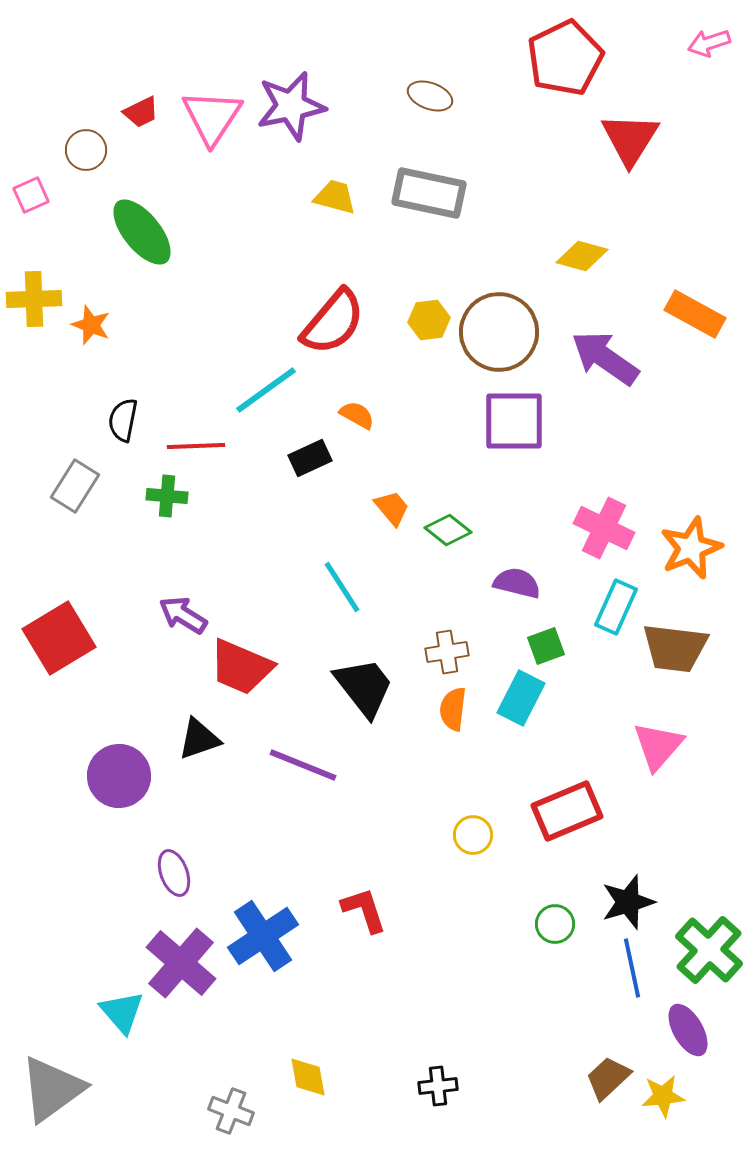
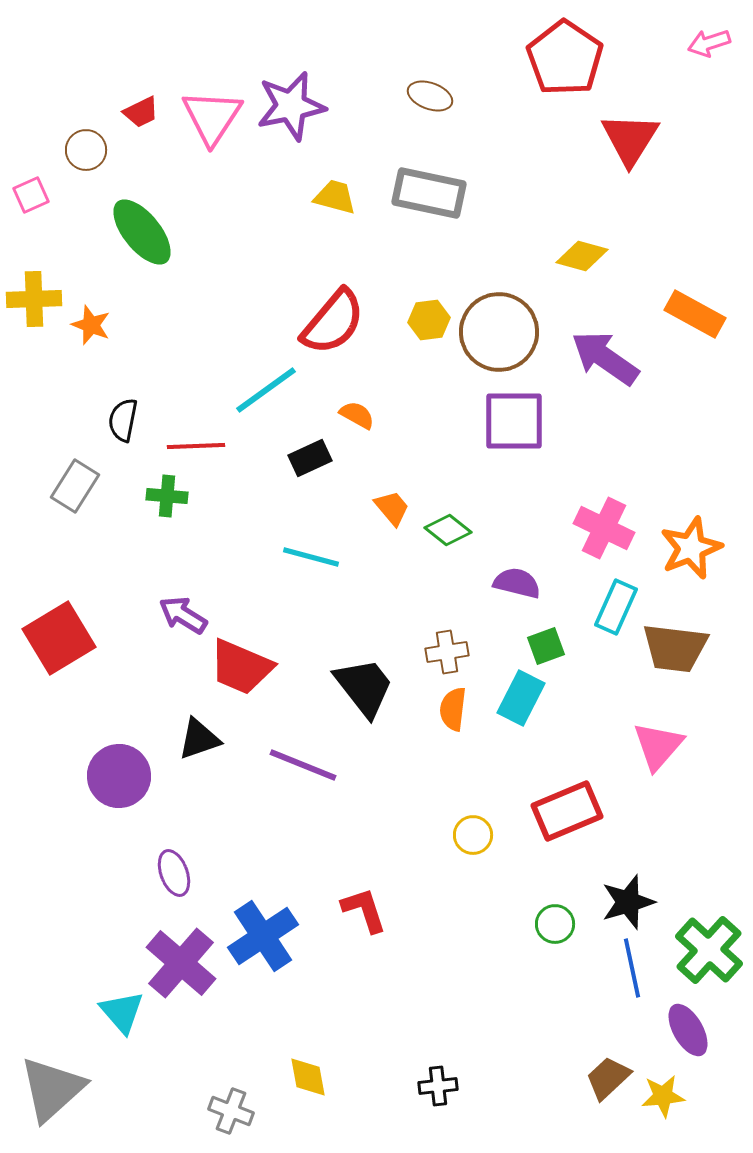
red pentagon at (565, 58): rotated 12 degrees counterclockwise
cyan line at (342, 587): moved 31 px left, 30 px up; rotated 42 degrees counterclockwise
gray triangle at (52, 1089): rotated 6 degrees counterclockwise
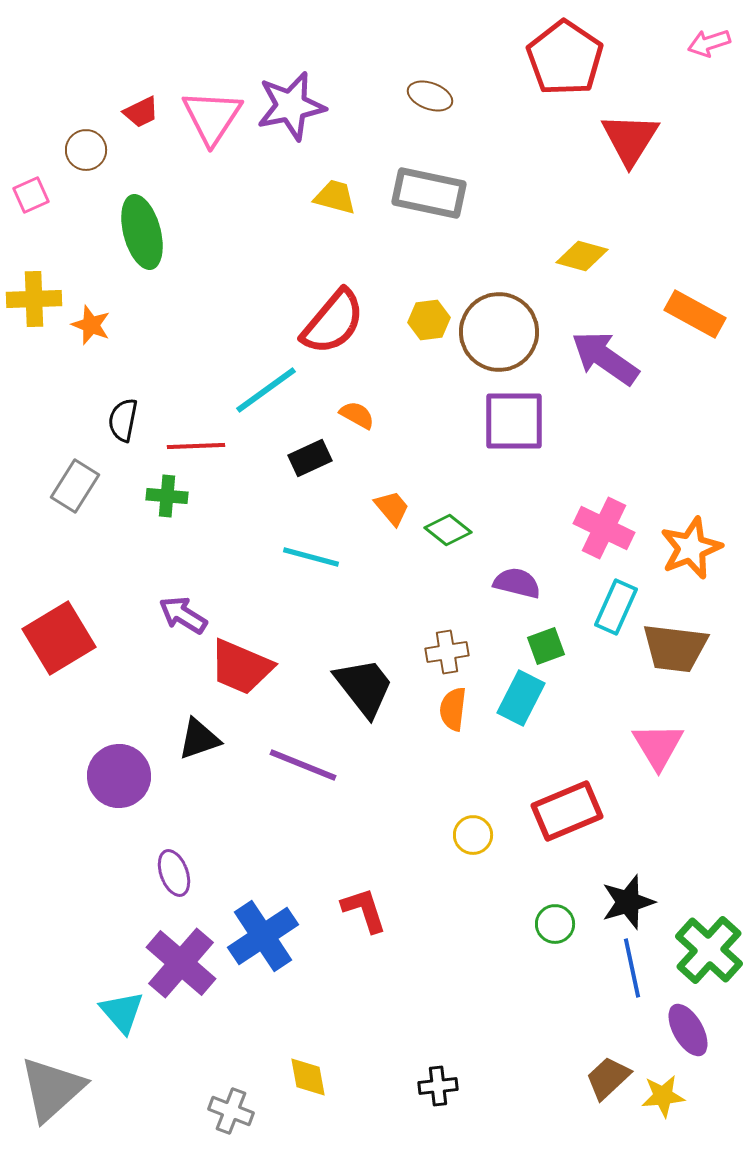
green ellipse at (142, 232): rotated 24 degrees clockwise
pink triangle at (658, 746): rotated 12 degrees counterclockwise
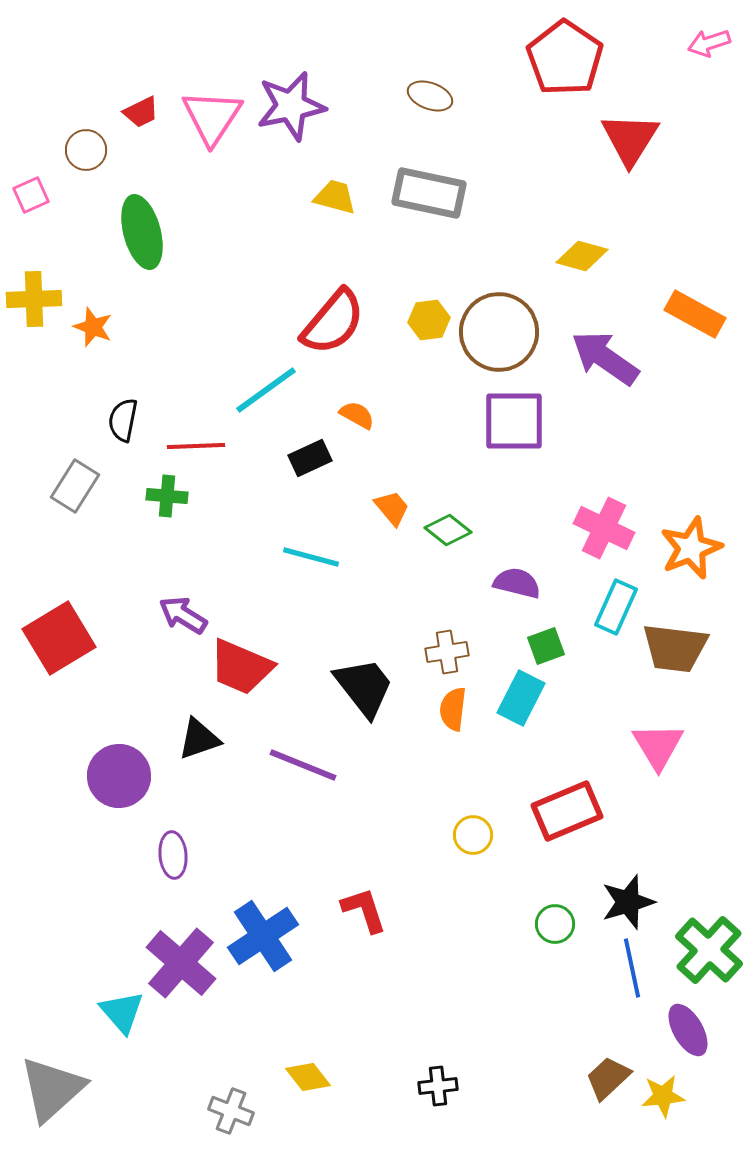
orange star at (91, 325): moved 2 px right, 2 px down
purple ellipse at (174, 873): moved 1 px left, 18 px up; rotated 15 degrees clockwise
yellow diamond at (308, 1077): rotated 27 degrees counterclockwise
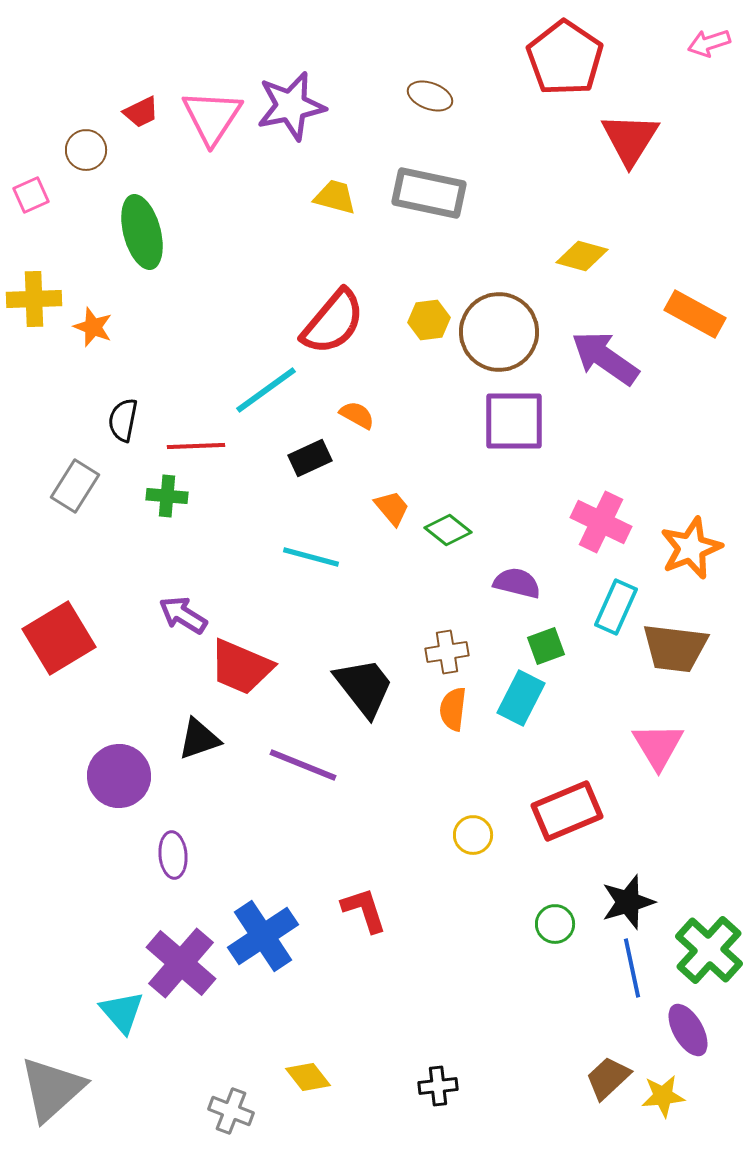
pink cross at (604, 528): moved 3 px left, 6 px up
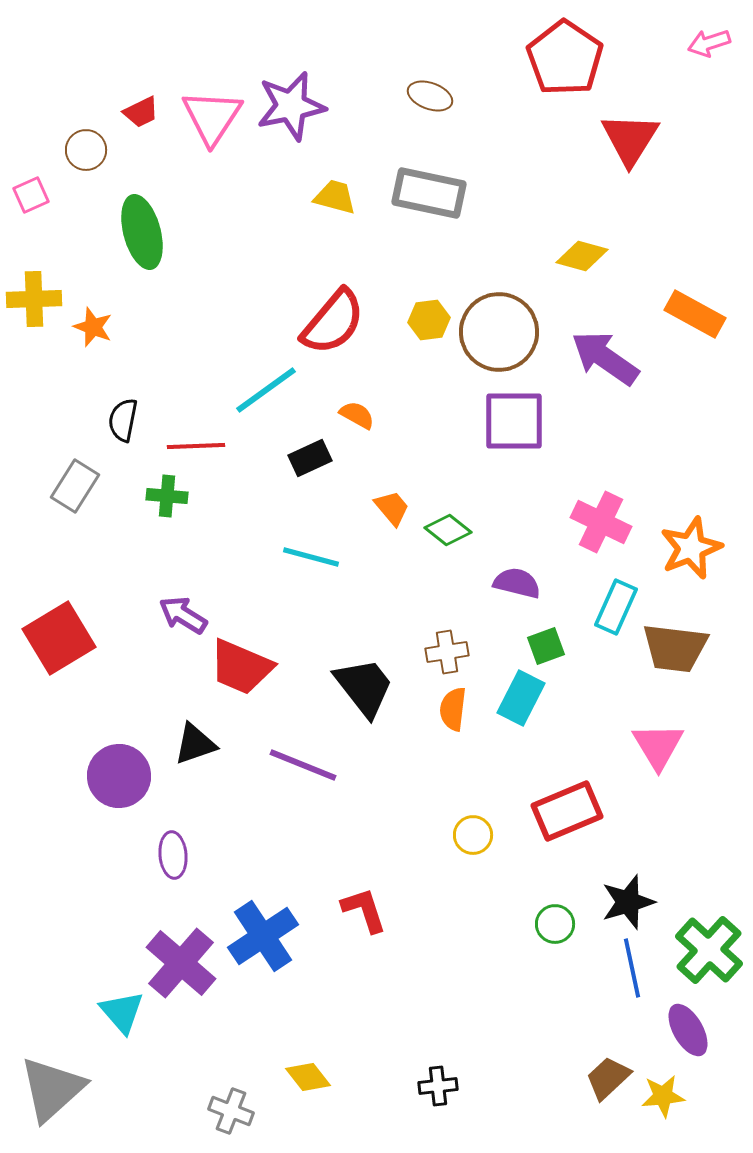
black triangle at (199, 739): moved 4 px left, 5 px down
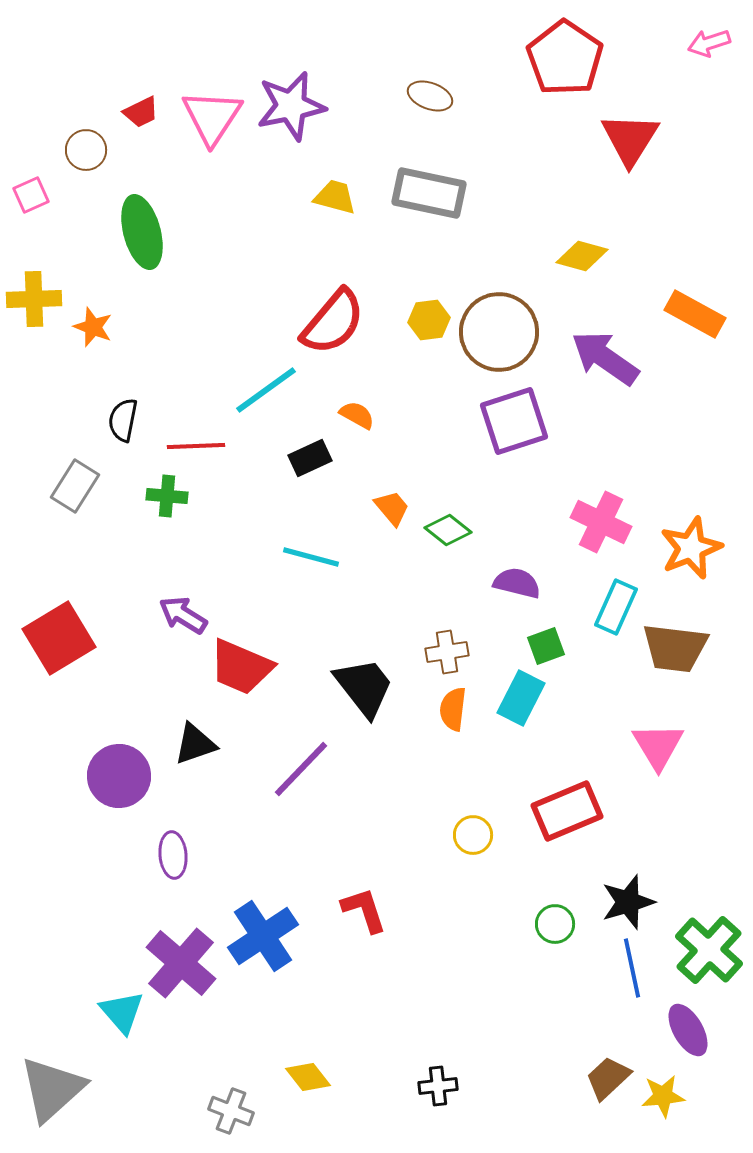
purple square at (514, 421): rotated 18 degrees counterclockwise
purple line at (303, 765): moved 2 px left, 4 px down; rotated 68 degrees counterclockwise
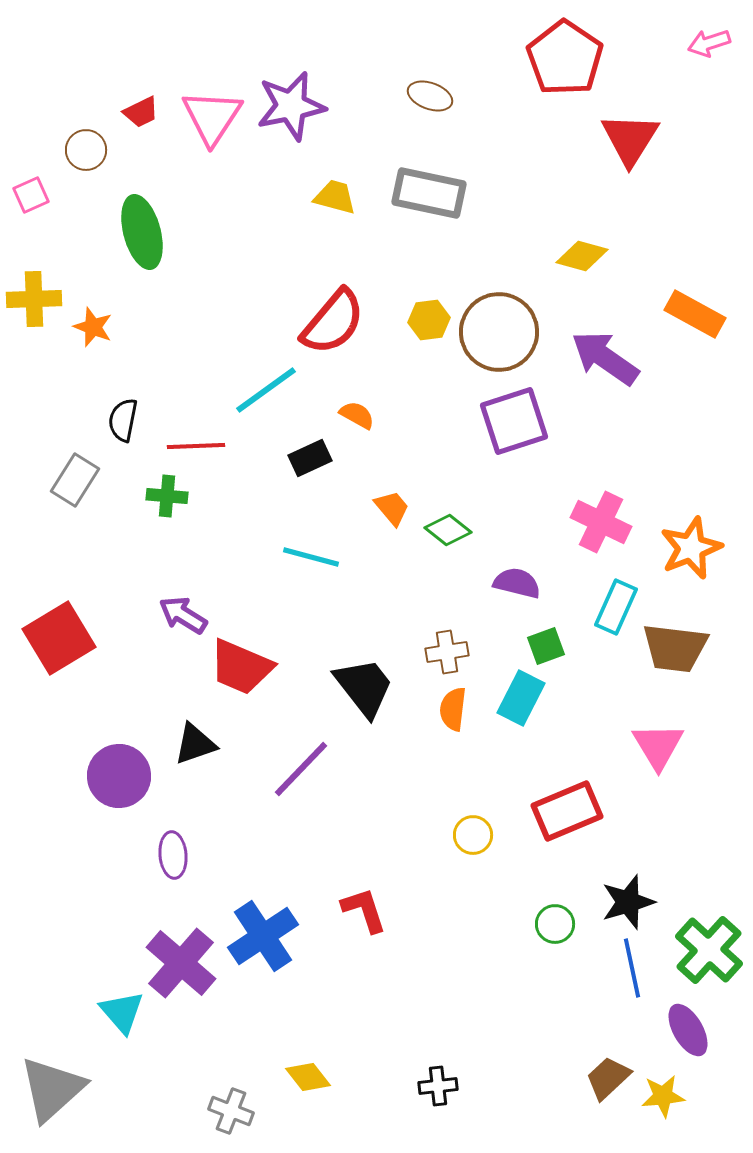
gray rectangle at (75, 486): moved 6 px up
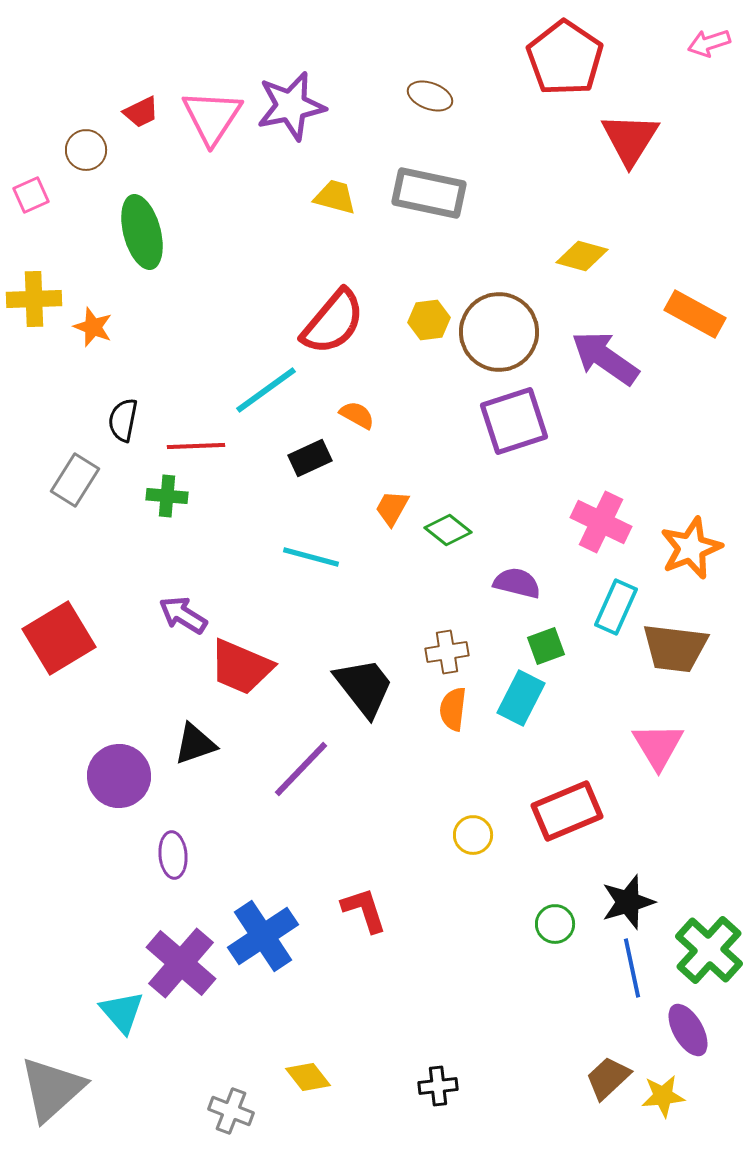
orange trapezoid at (392, 508): rotated 111 degrees counterclockwise
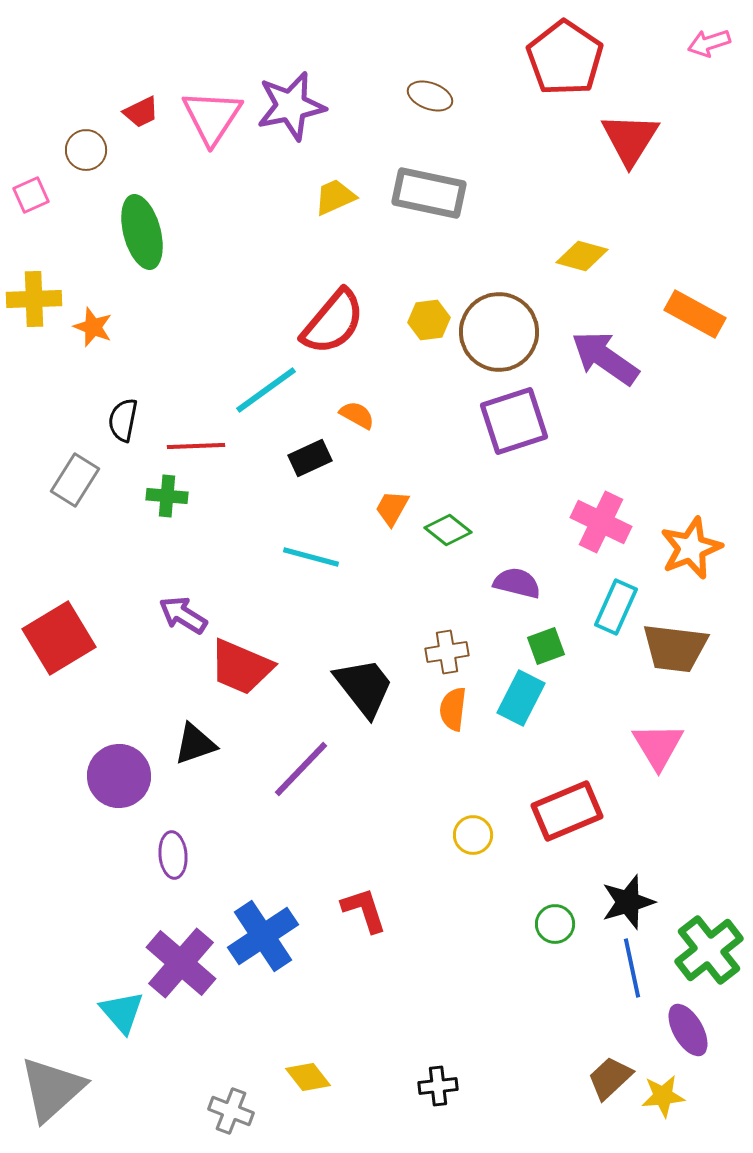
yellow trapezoid at (335, 197): rotated 39 degrees counterclockwise
green cross at (709, 950): rotated 10 degrees clockwise
brown trapezoid at (608, 1078): moved 2 px right
